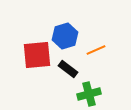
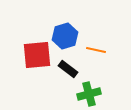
orange line: rotated 36 degrees clockwise
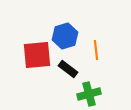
orange line: rotated 72 degrees clockwise
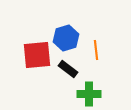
blue hexagon: moved 1 px right, 2 px down
green cross: rotated 15 degrees clockwise
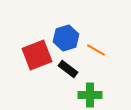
orange line: rotated 54 degrees counterclockwise
red square: rotated 16 degrees counterclockwise
green cross: moved 1 px right, 1 px down
